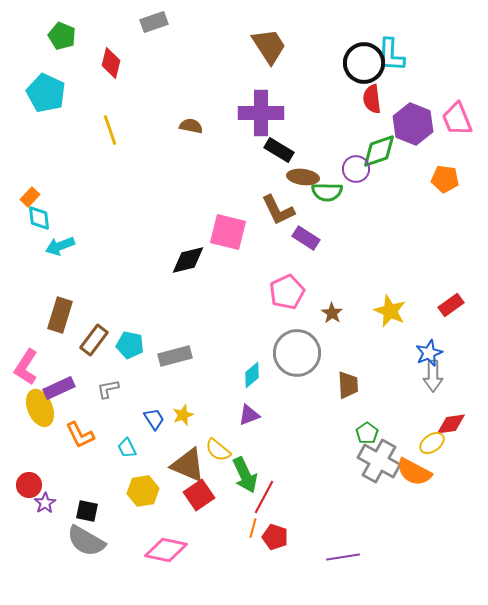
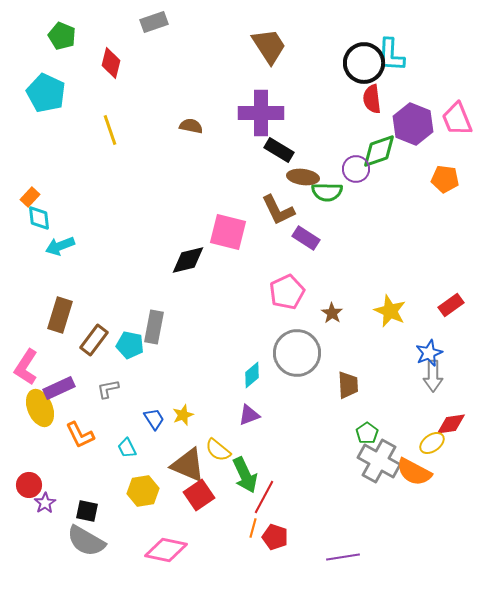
gray rectangle at (175, 356): moved 21 px left, 29 px up; rotated 64 degrees counterclockwise
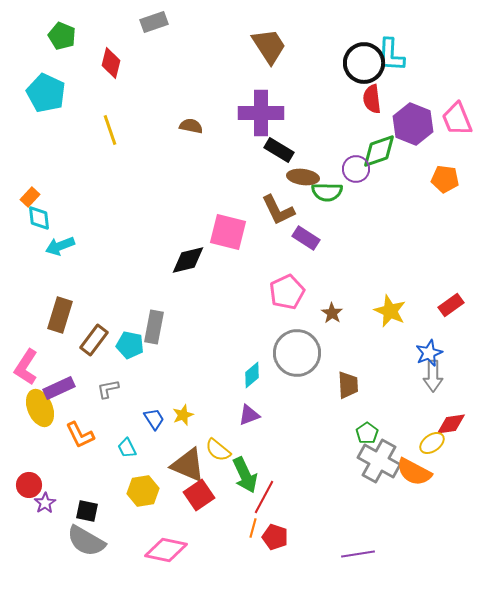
purple line at (343, 557): moved 15 px right, 3 px up
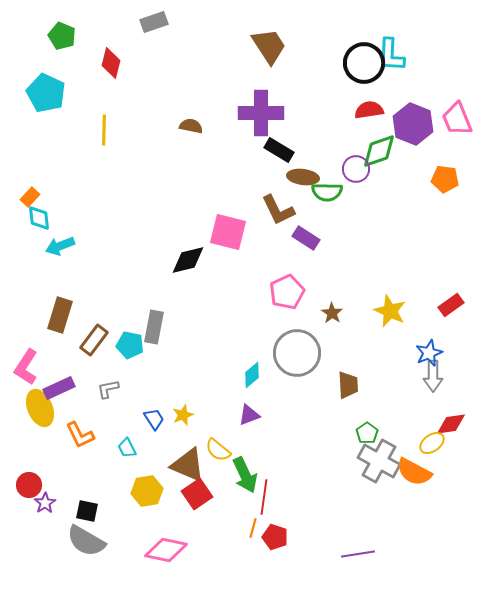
red semicircle at (372, 99): moved 3 px left, 11 px down; rotated 88 degrees clockwise
yellow line at (110, 130): moved 6 px left; rotated 20 degrees clockwise
yellow hexagon at (143, 491): moved 4 px right
red square at (199, 495): moved 2 px left, 1 px up
red line at (264, 497): rotated 20 degrees counterclockwise
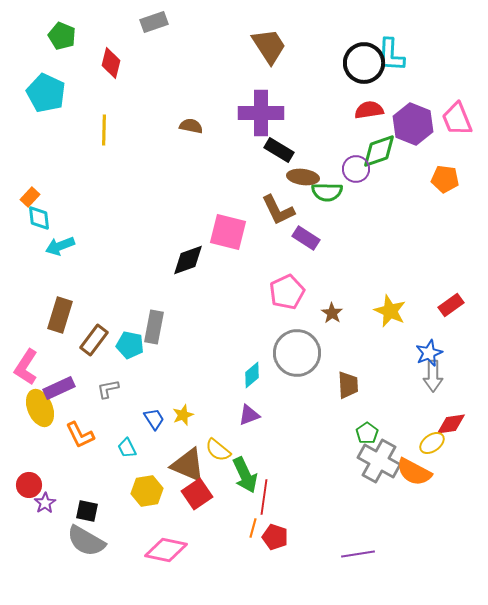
black diamond at (188, 260): rotated 6 degrees counterclockwise
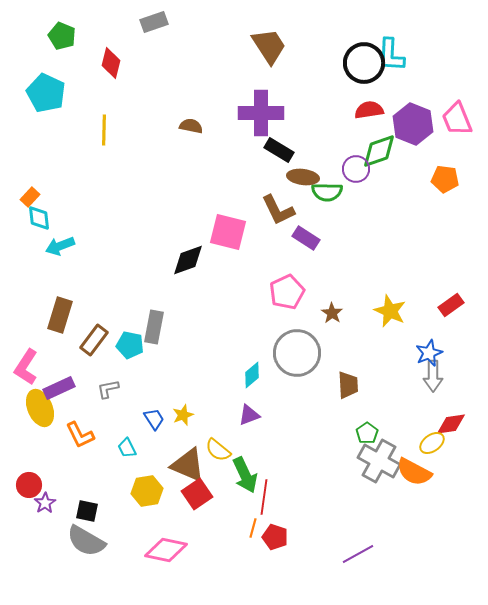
purple line at (358, 554): rotated 20 degrees counterclockwise
